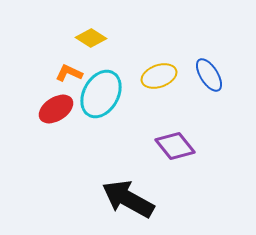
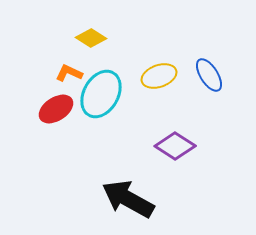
purple diamond: rotated 18 degrees counterclockwise
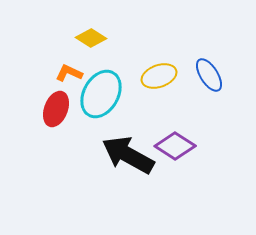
red ellipse: rotated 36 degrees counterclockwise
black arrow: moved 44 px up
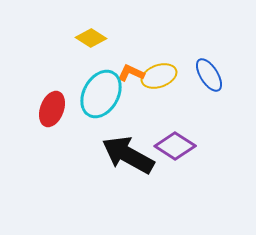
orange L-shape: moved 62 px right
red ellipse: moved 4 px left
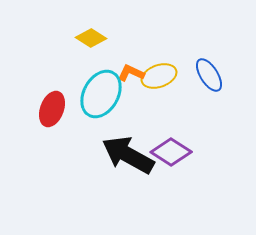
purple diamond: moved 4 px left, 6 px down
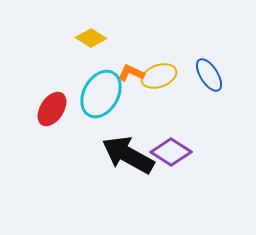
red ellipse: rotated 12 degrees clockwise
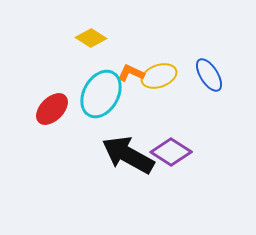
red ellipse: rotated 12 degrees clockwise
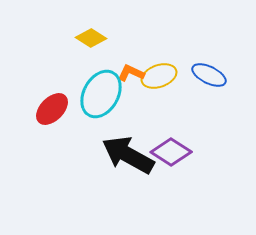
blue ellipse: rotated 32 degrees counterclockwise
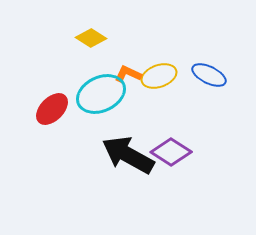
orange L-shape: moved 3 px left, 1 px down
cyan ellipse: rotated 36 degrees clockwise
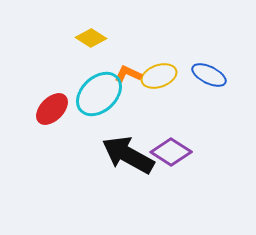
cyan ellipse: moved 2 px left; rotated 18 degrees counterclockwise
